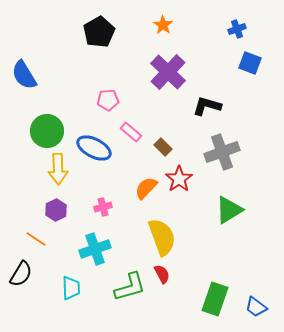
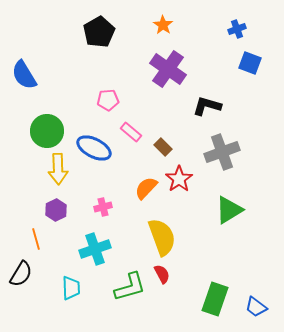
purple cross: moved 3 px up; rotated 9 degrees counterclockwise
orange line: rotated 40 degrees clockwise
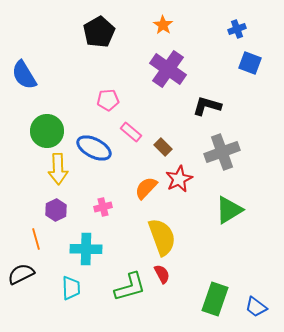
red star: rotated 8 degrees clockwise
cyan cross: moved 9 px left; rotated 20 degrees clockwise
black semicircle: rotated 148 degrees counterclockwise
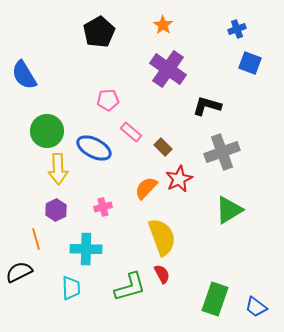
black semicircle: moved 2 px left, 2 px up
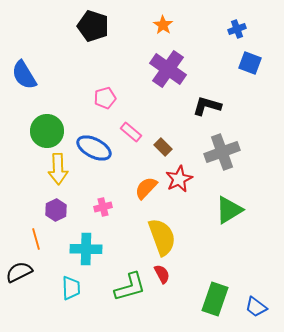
black pentagon: moved 6 px left, 6 px up; rotated 24 degrees counterclockwise
pink pentagon: moved 3 px left, 2 px up; rotated 10 degrees counterclockwise
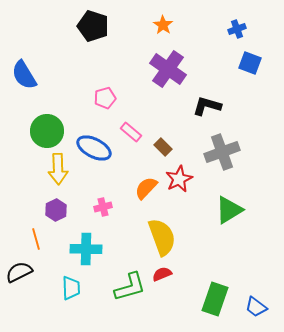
red semicircle: rotated 84 degrees counterclockwise
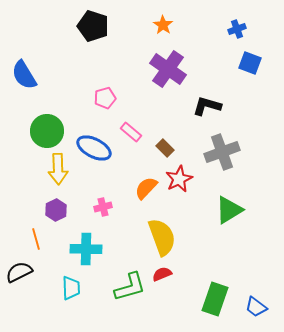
brown rectangle: moved 2 px right, 1 px down
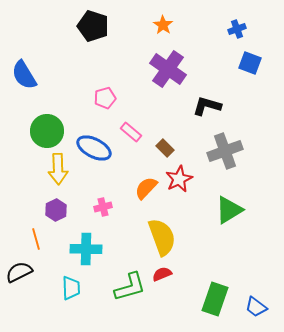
gray cross: moved 3 px right, 1 px up
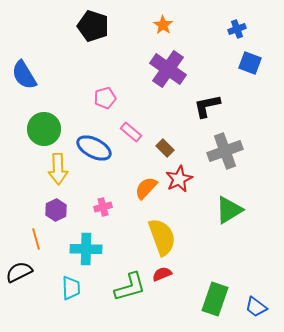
black L-shape: rotated 28 degrees counterclockwise
green circle: moved 3 px left, 2 px up
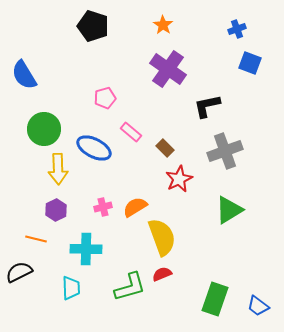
orange semicircle: moved 11 px left, 19 px down; rotated 15 degrees clockwise
orange line: rotated 60 degrees counterclockwise
blue trapezoid: moved 2 px right, 1 px up
